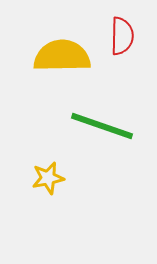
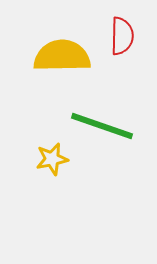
yellow star: moved 4 px right, 19 px up
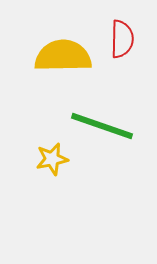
red semicircle: moved 3 px down
yellow semicircle: moved 1 px right
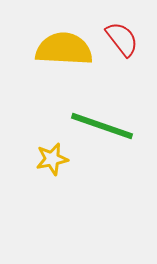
red semicircle: rotated 39 degrees counterclockwise
yellow semicircle: moved 1 px right, 7 px up; rotated 4 degrees clockwise
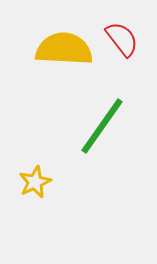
green line: rotated 74 degrees counterclockwise
yellow star: moved 17 px left, 23 px down; rotated 12 degrees counterclockwise
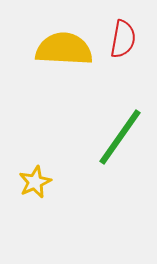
red semicircle: moved 1 px right; rotated 48 degrees clockwise
green line: moved 18 px right, 11 px down
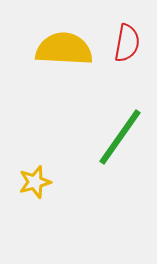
red semicircle: moved 4 px right, 4 px down
yellow star: rotated 8 degrees clockwise
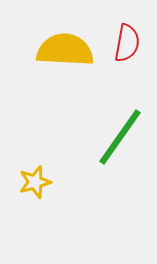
yellow semicircle: moved 1 px right, 1 px down
